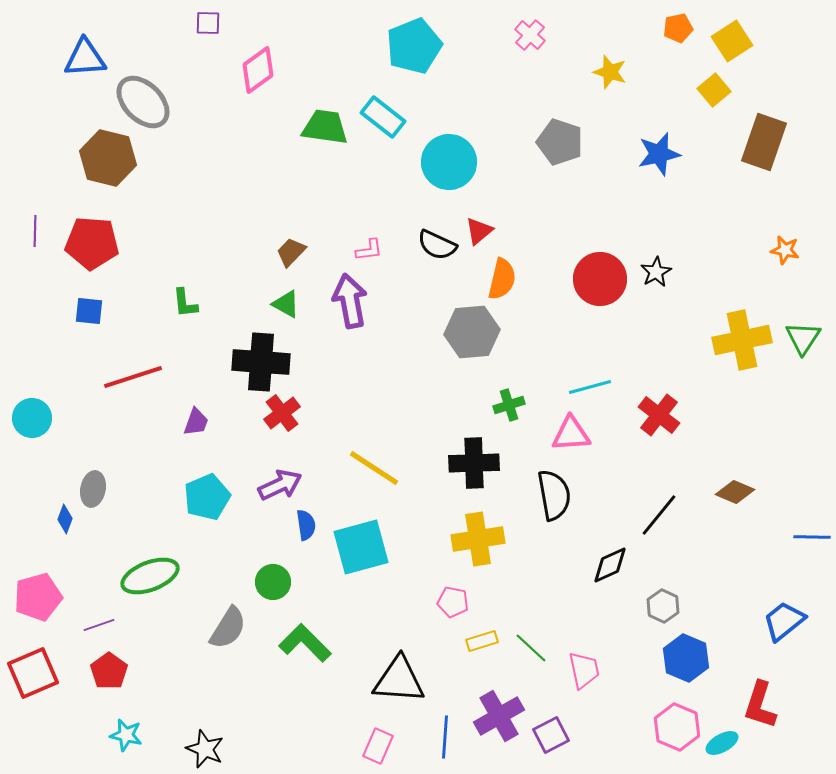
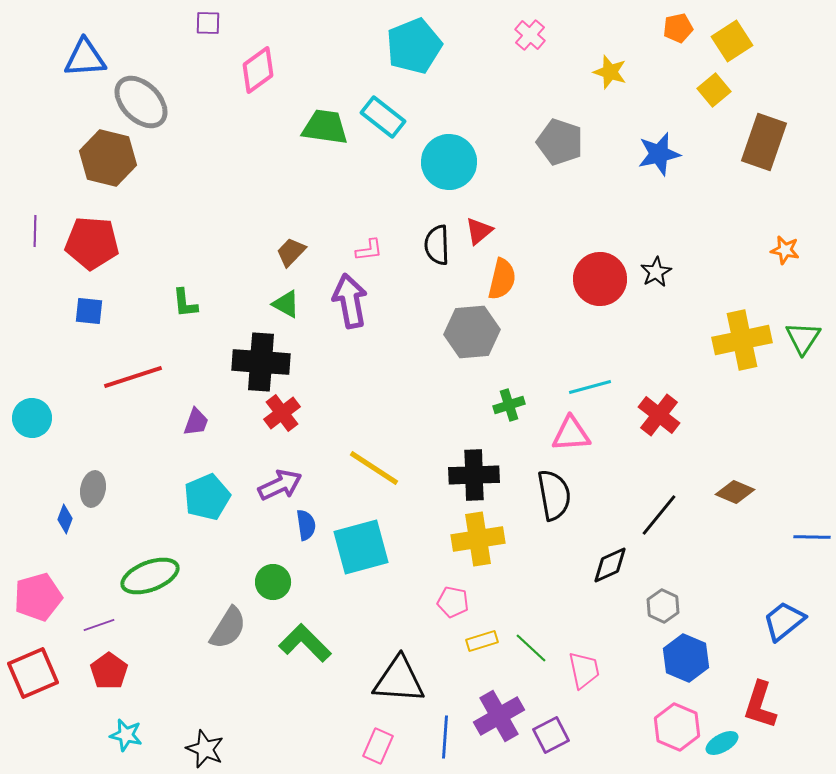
gray ellipse at (143, 102): moved 2 px left
black semicircle at (437, 245): rotated 63 degrees clockwise
black cross at (474, 463): moved 12 px down
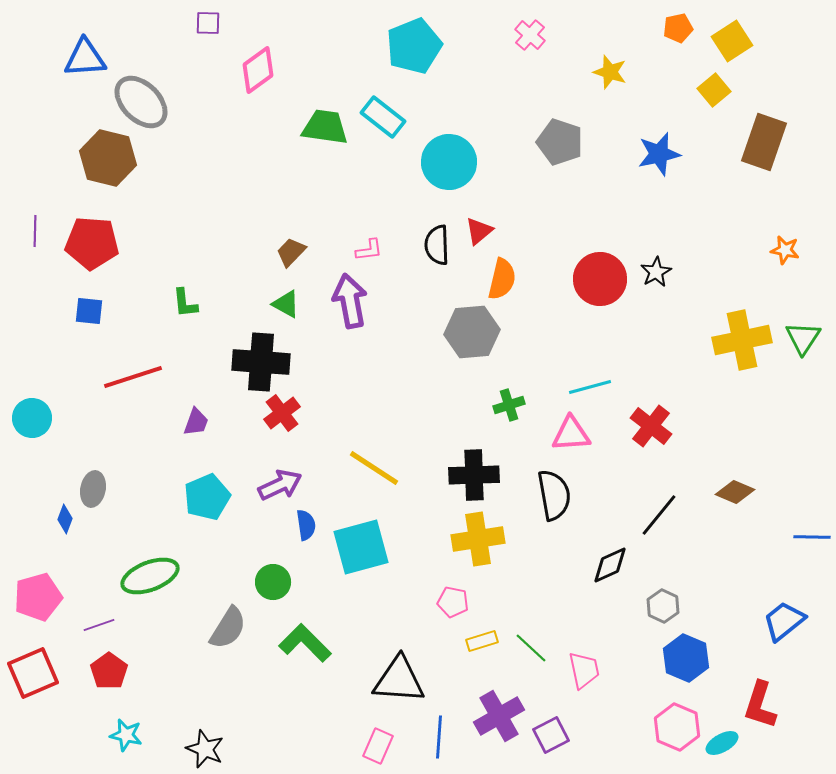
red cross at (659, 415): moved 8 px left, 11 px down
blue line at (445, 737): moved 6 px left
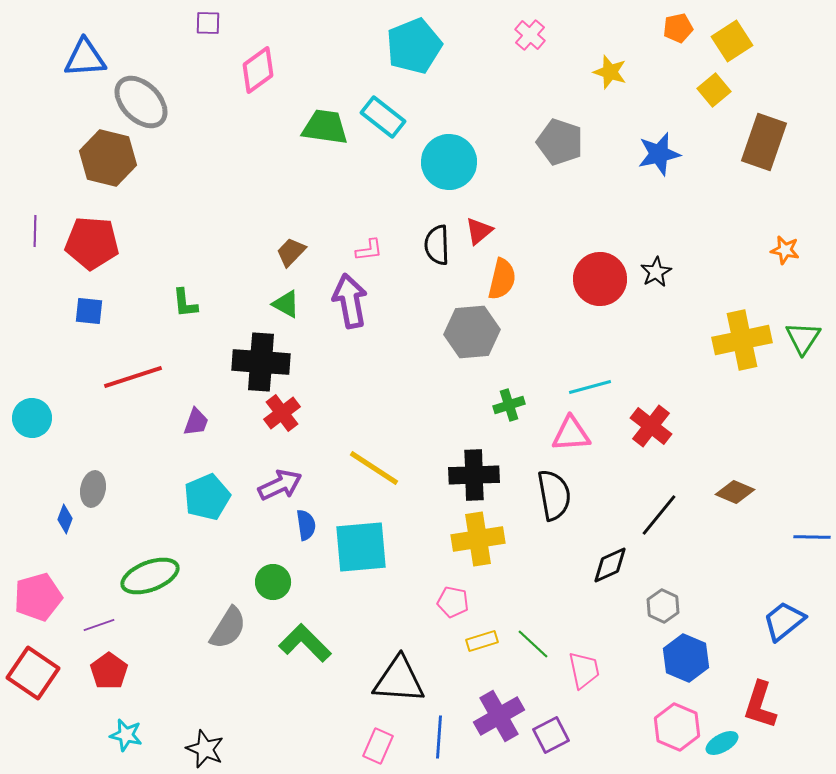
cyan square at (361, 547): rotated 10 degrees clockwise
green line at (531, 648): moved 2 px right, 4 px up
red square at (33, 673): rotated 33 degrees counterclockwise
